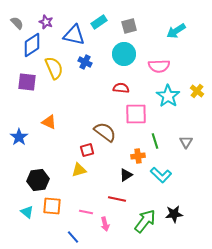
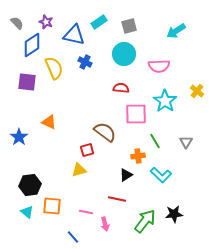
cyan star: moved 3 px left, 5 px down
green line: rotated 14 degrees counterclockwise
black hexagon: moved 8 px left, 5 px down
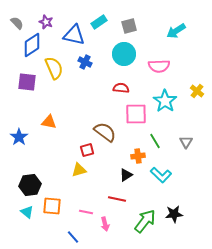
orange triangle: rotated 14 degrees counterclockwise
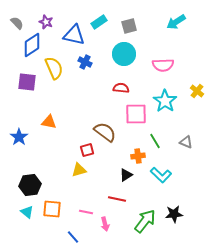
cyan arrow: moved 9 px up
pink semicircle: moved 4 px right, 1 px up
gray triangle: rotated 40 degrees counterclockwise
orange square: moved 3 px down
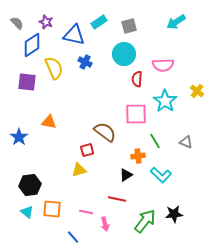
red semicircle: moved 16 px right, 9 px up; rotated 91 degrees counterclockwise
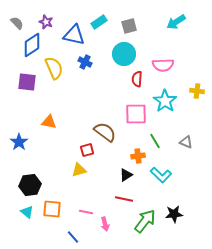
yellow cross: rotated 32 degrees counterclockwise
blue star: moved 5 px down
red line: moved 7 px right
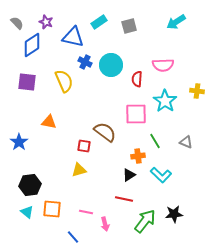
blue triangle: moved 1 px left, 2 px down
cyan circle: moved 13 px left, 11 px down
yellow semicircle: moved 10 px right, 13 px down
red square: moved 3 px left, 4 px up; rotated 24 degrees clockwise
black triangle: moved 3 px right
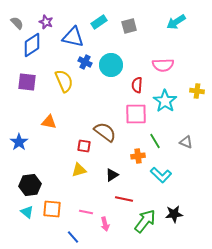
red semicircle: moved 6 px down
black triangle: moved 17 px left
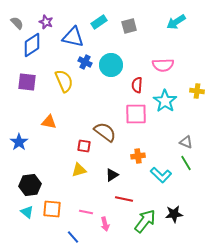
green line: moved 31 px right, 22 px down
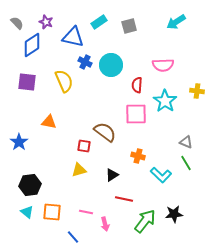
orange cross: rotated 24 degrees clockwise
orange square: moved 3 px down
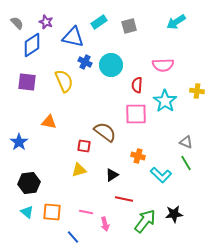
black hexagon: moved 1 px left, 2 px up
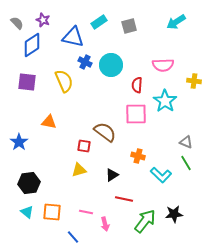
purple star: moved 3 px left, 2 px up
yellow cross: moved 3 px left, 10 px up
